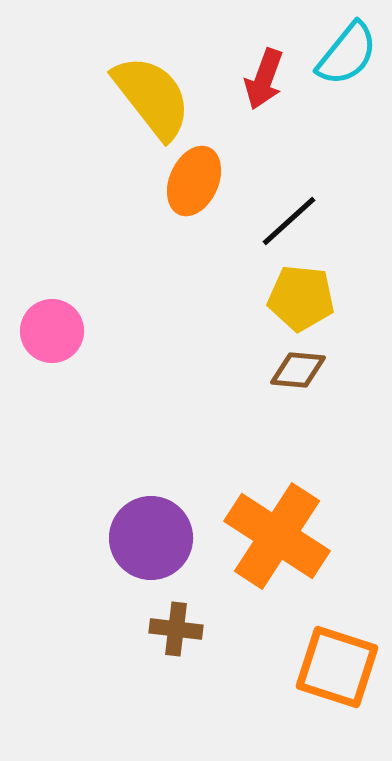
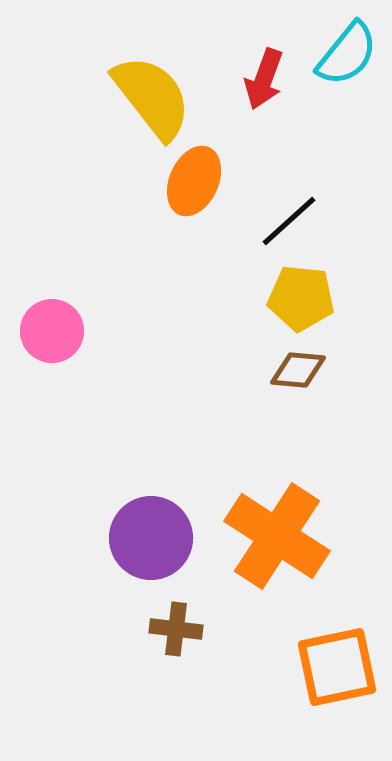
orange square: rotated 30 degrees counterclockwise
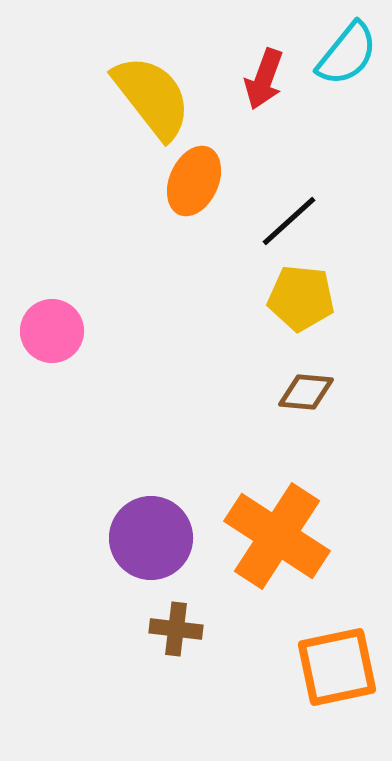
brown diamond: moved 8 px right, 22 px down
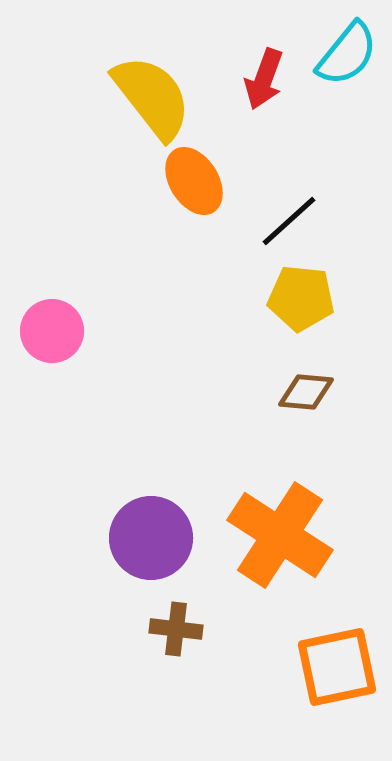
orange ellipse: rotated 56 degrees counterclockwise
orange cross: moved 3 px right, 1 px up
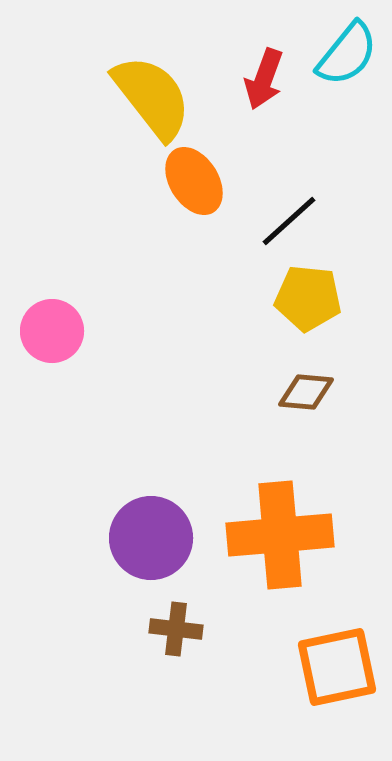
yellow pentagon: moved 7 px right
orange cross: rotated 38 degrees counterclockwise
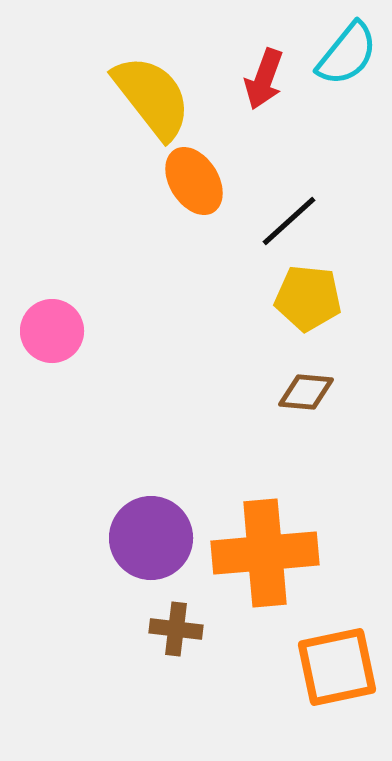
orange cross: moved 15 px left, 18 px down
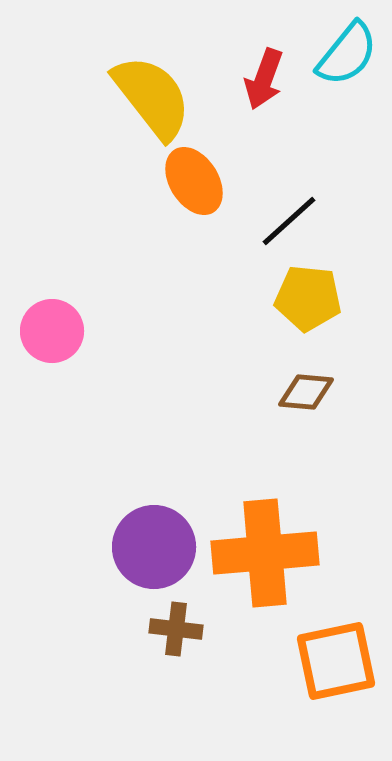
purple circle: moved 3 px right, 9 px down
orange square: moved 1 px left, 6 px up
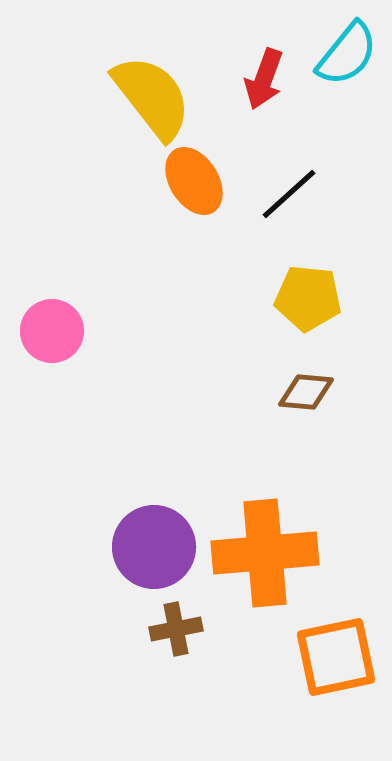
black line: moved 27 px up
brown cross: rotated 18 degrees counterclockwise
orange square: moved 4 px up
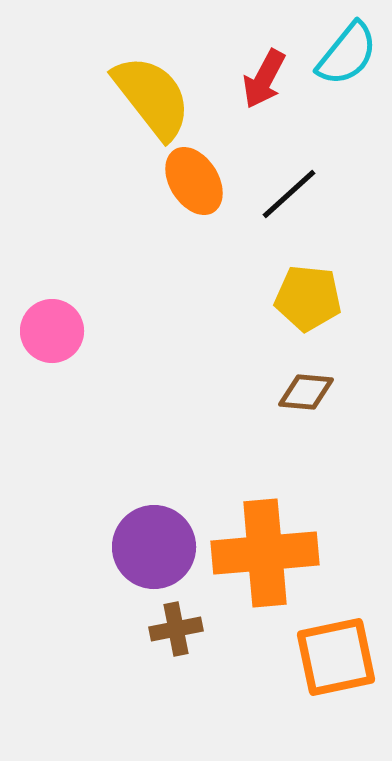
red arrow: rotated 8 degrees clockwise
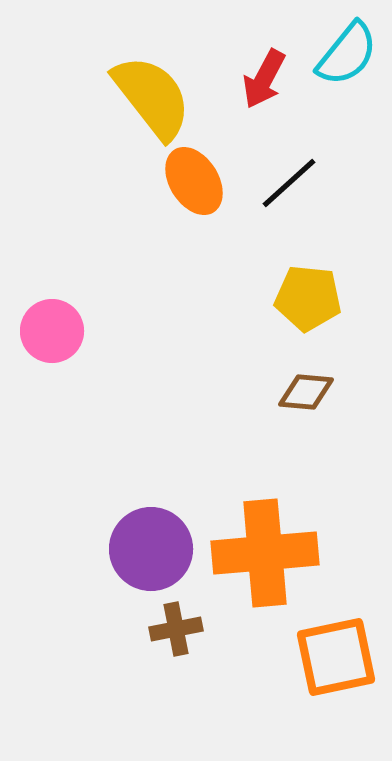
black line: moved 11 px up
purple circle: moved 3 px left, 2 px down
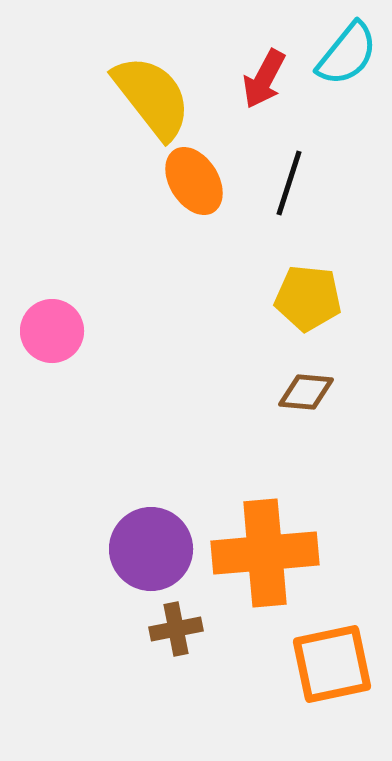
black line: rotated 30 degrees counterclockwise
orange square: moved 4 px left, 7 px down
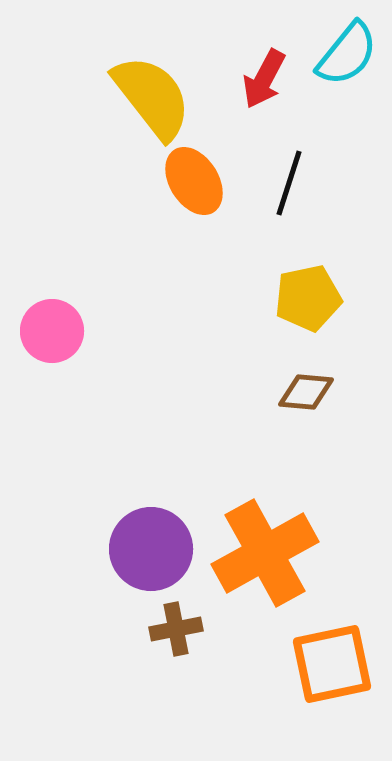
yellow pentagon: rotated 18 degrees counterclockwise
orange cross: rotated 24 degrees counterclockwise
